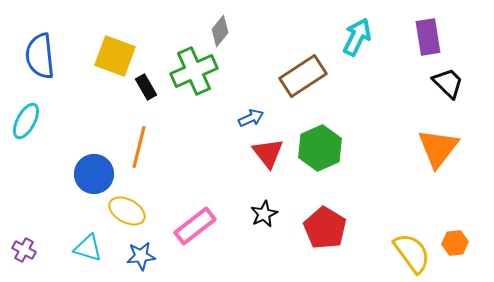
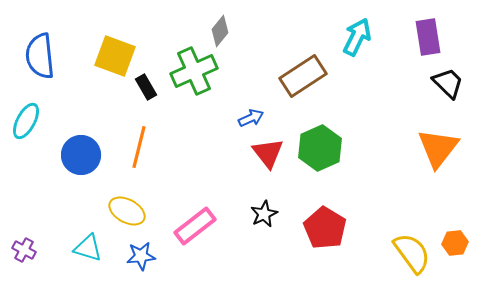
blue circle: moved 13 px left, 19 px up
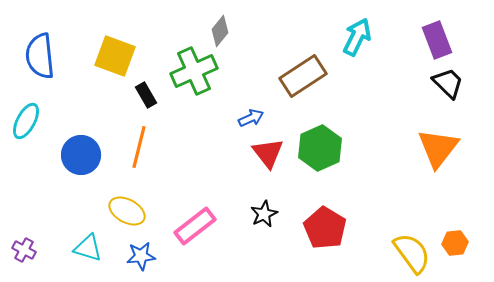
purple rectangle: moved 9 px right, 3 px down; rotated 12 degrees counterclockwise
black rectangle: moved 8 px down
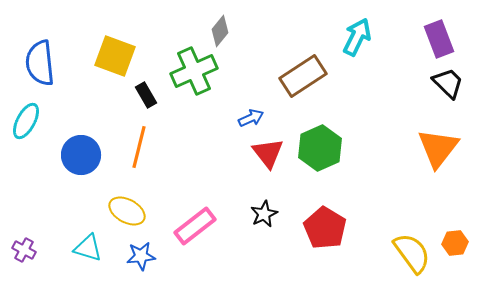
purple rectangle: moved 2 px right, 1 px up
blue semicircle: moved 7 px down
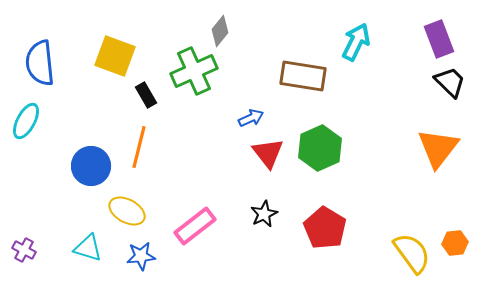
cyan arrow: moved 1 px left, 5 px down
brown rectangle: rotated 42 degrees clockwise
black trapezoid: moved 2 px right, 1 px up
blue circle: moved 10 px right, 11 px down
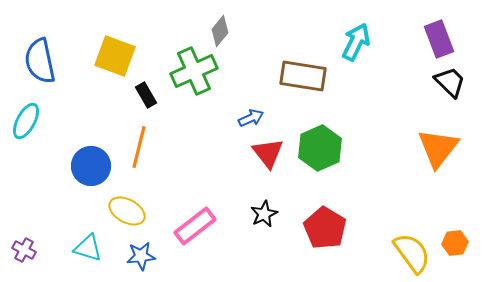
blue semicircle: moved 2 px up; rotated 6 degrees counterclockwise
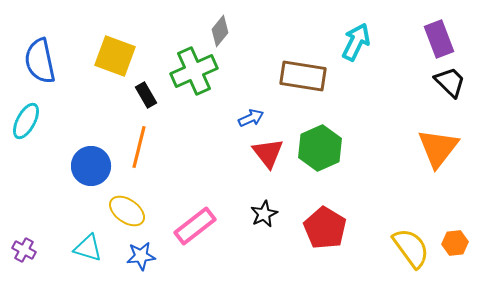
yellow ellipse: rotated 6 degrees clockwise
yellow semicircle: moved 1 px left, 5 px up
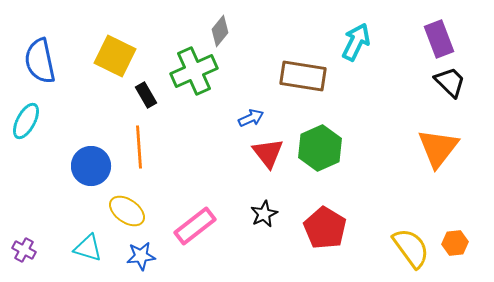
yellow square: rotated 6 degrees clockwise
orange line: rotated 18 degrees counterclockwise
